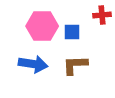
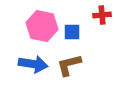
pink hexagon: rotated 12 degrees clockwise
brown L-shape: moved 6 px left; rotated 12 degrees counterclockwise
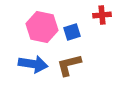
pink hexagon: moved 1 px down
blue square: rotated 18 degrees counterclockwise
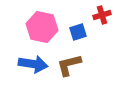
red cross: rotated 12 degrees counterclockwise
blue square: moved 6 px right
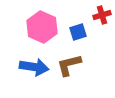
pink hexagon: rotated 12 degrees clockwise
blue arrow: moved 1 px right, 3 px down
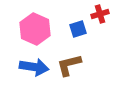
red cross: moved 2 px left, 1 px up
pink hexagon: moved 7 px left, 2 px down
blue square: moved 3 px up
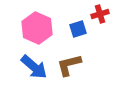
pink hexagon: moved 2 px right, 1 px up
blue arrow: rotated 32 degrees clockwise
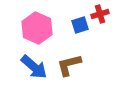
blue square: moved 2 px right, 4 px up
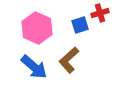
red cross: moved 1 px up
brown L-shape: moved 5 px up; rotated 28 degrees counterclockwise
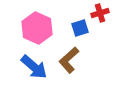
blue square: moved 3 px down
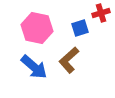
red cross: moved 1 px right
pink hexagon: rotated 12 degrees counterclockwise
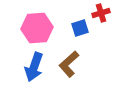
pink hexagon: rotated 16 degrees counterclockwise
brown L-shape: moved 4 px down
blue arrow: rotated 68 degrees clockwise
